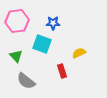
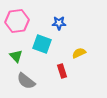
blue star: moved 6 px right
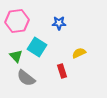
cyan square: moved 5 px left, 3 px down; rotated 12 degrees clockwise
gray semicircle: moved 3 px up
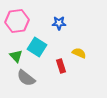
yellow semicircle: rotated 48 degrees clockwise
red rectangle: moved 1 px left, 5 px up
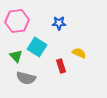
gray semicircle: rotated 24 degrees counterclockwise
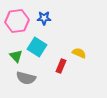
blue star: moved 15 px left, 5 px up
red rectangle: rotated 40 degrees clockwise
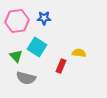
yellow semicircle: rotated 16 degrees counterclockwise
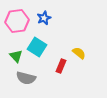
blue star: rotated 24 degrees counterclockwise
yellow semicircle: rotated 32 degrees clockwise
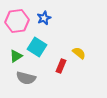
green triangle: rotated 40 degrees clockwise
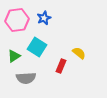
pink hexagon: moved 1 px up
green triangle: moved 2 px left
gray semicircle: rotated 18 degrees counterclockwise
